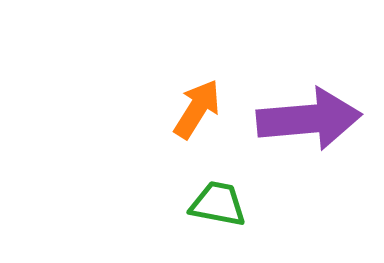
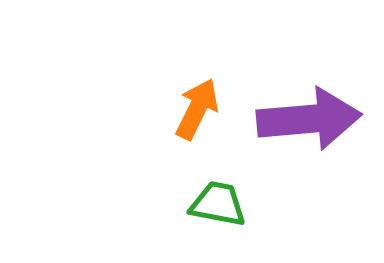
orange arrow: rotated 6 degrees counterclockwise
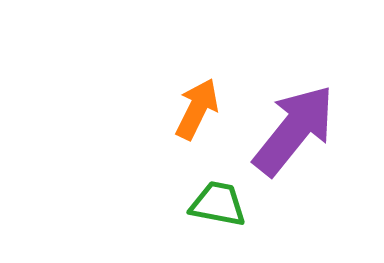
purple arrow: moved 15 px left, 11 px down; rotated 46 degrees counterclockwise
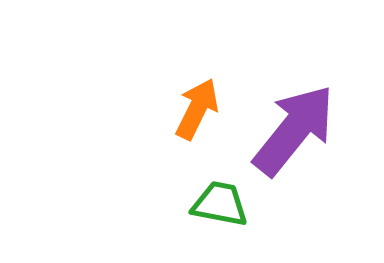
green trapezoid: moved 2 px right
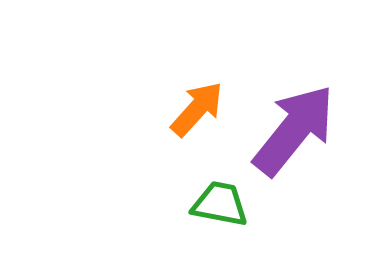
orange arrow: rotated 16 degrees clockwise
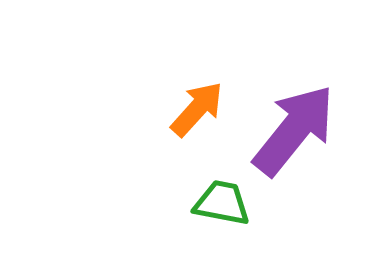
green trapezoid: moved 2 px right, 1 px up
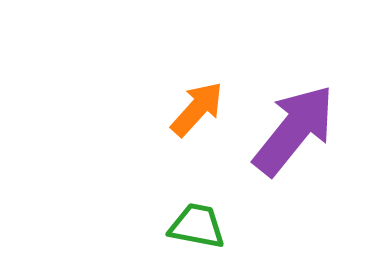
green trapezoid: moved 25 px left, 23 px down
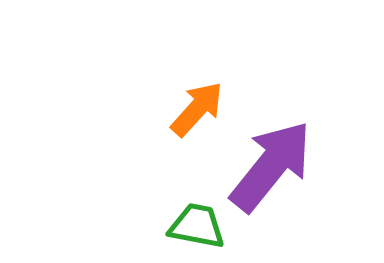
purple arrow: moved 23 px left, 36 px down
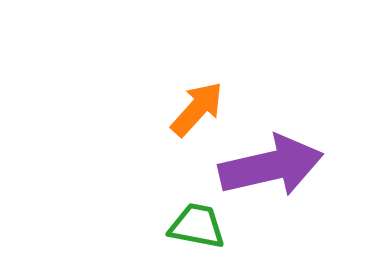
purple arrow: rotated 38 degrees clockwise
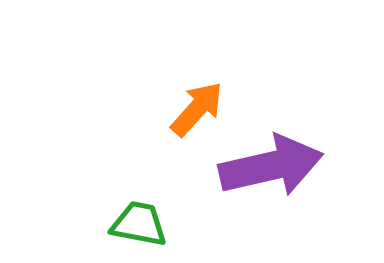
green trapezoid: moved 58 px left, 2 px up
